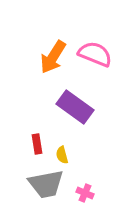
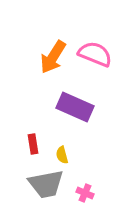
purple rectangle: rotated 12 degrees counterclockwise
red rectangle: moved 4 px left
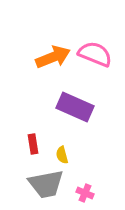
orange arrow: rotated 144 degrees counterclockwise
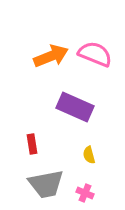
orange arrow: moved 2 px left, 1 px up
red rectangle: moved 1 px left
yellow semicircle: moved 27 px right
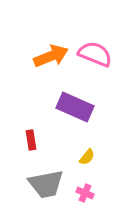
red rectangle: moved 1 px left, 4 px up
yellow semicircle: moved 2 px left, 2 px down; rotated 126 degrees counterclockwise
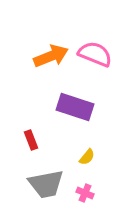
purple rectangle: rotated 6 degrees counterclockwise
red rectangle: rotated 12 degrees counterclockwise
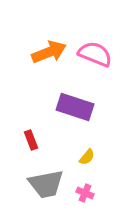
orange arrow: moved 2 px left, 4 px up
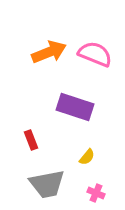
gray trapezoid: moved 1 px right
pink cross: moved 11 px right
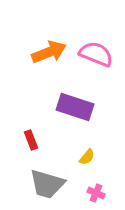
pink semicircle: moved 1 px right
gray trapezoid: rotated 27 degrees clockwise
